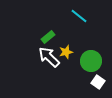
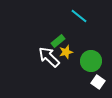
green rectangle: moved 10 px right, 4 px down
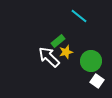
white square: moved 1 px left, 1 px up
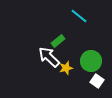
yellow star: moved 16 px down
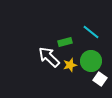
cyan line: moved 12 px right, 16 px down
green rectangle: moved 7 px right, 1 px down; rotated 24 degrees clockwise
yellow star: moved 4 px right, 3 px up
white square: moved 3 px right, 2 px up
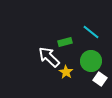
yellow star: moved 4 px left, 7 px down; rotated 24 degrees counterclockwise
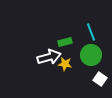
cyan line: rotated 30 degrees clockwise
white arrow: rotated 120 degrees clockwise
green circle: moved 6 px up
yellow star: moved 1 px left, 8 px up; rotated 24 degrees counterclockwise
